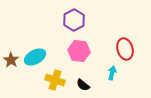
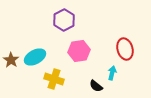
purple hexagon: moved 10 px left
pink hexagon: rotated 15 degrees counterclockwise
yellow cross: moved 1 px left, 1 px up
black semicircle: moved 13 px right, 1 px down
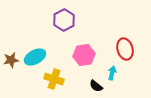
pink hexagon: moved 5 px right, 4 px down
brown star: rotated 28 degrees clockwise
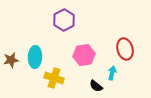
cyan ellipse: rotated 60 degrees counterclockwise
yellow cross: moved 1 px up
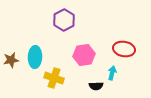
red ellipse: moved 1 px left; rotated 65 degrees counterclockwise
black semicircle: rotated 40 degrees counterclockwise
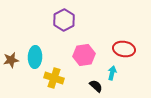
black semicircle: rotated 136 degrees counterclockwise
